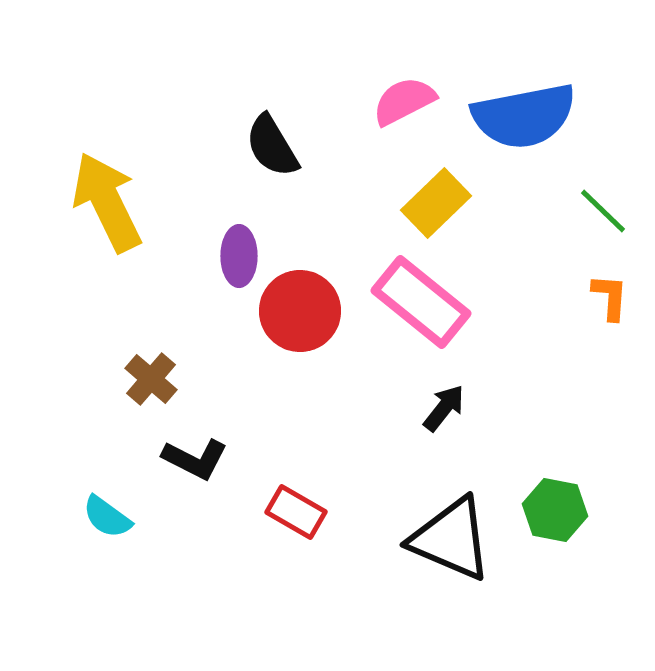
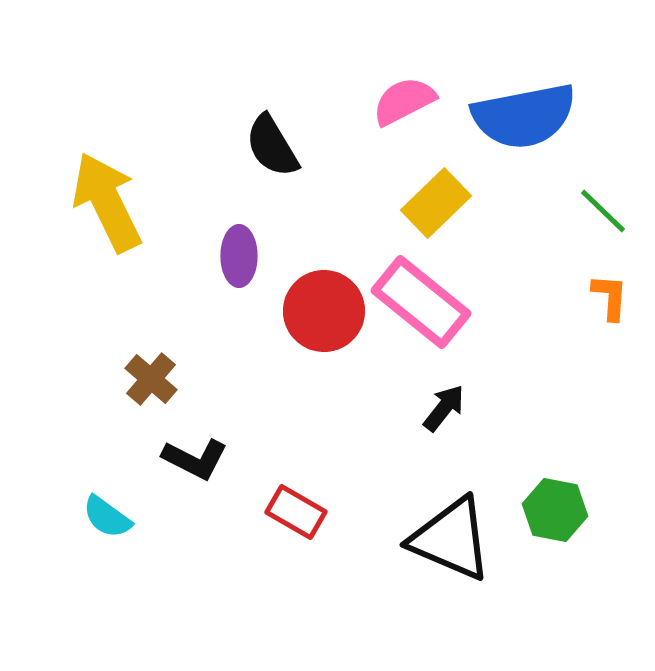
red circle: moved 24 px right
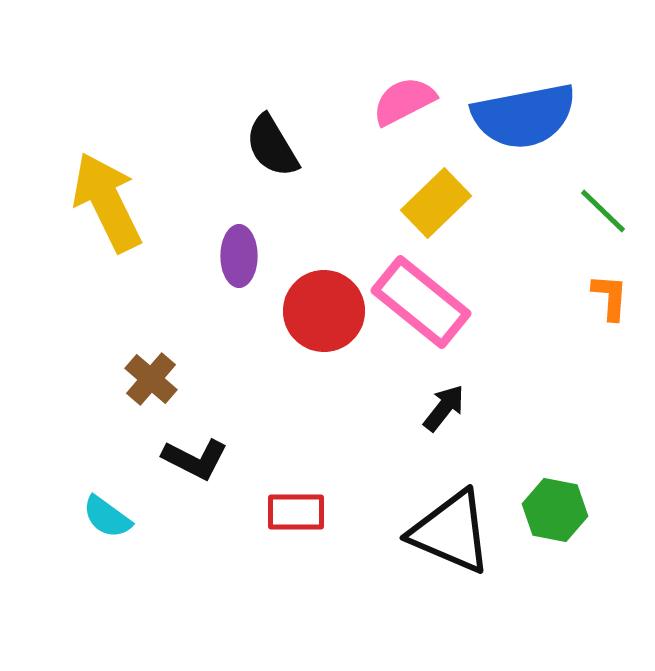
red rectangle: rotated 30 degrees counterclockwise
black triangle: moved 7 px up
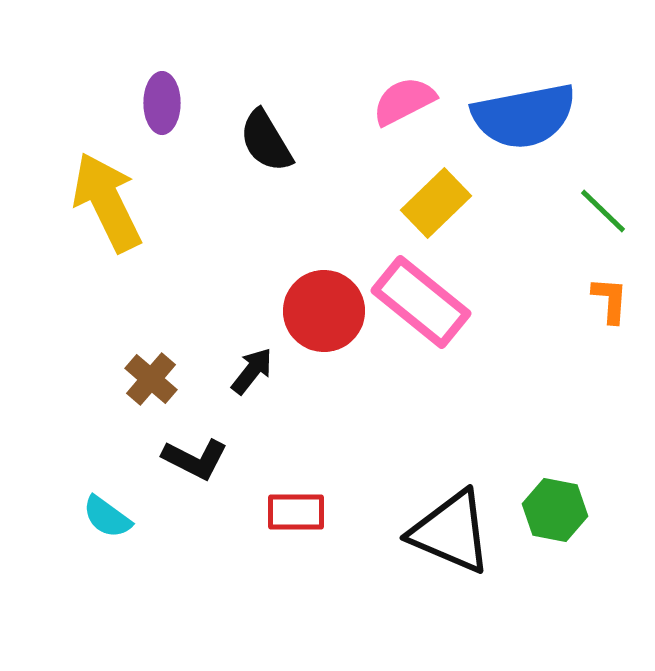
black semicircle: moved 6 px left, 5 px up
purple ellipse: moved 77 px left, 153 px up
orange L-shape: moved 3 px down
black arrow: moved 192 px left, 37 px up
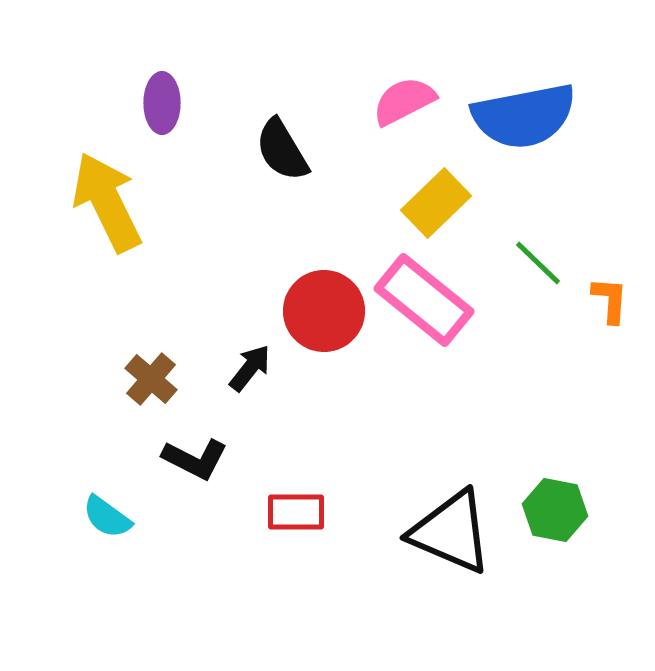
black semicircle: moved 16 px right, 9 px down
green line: moved 65 px left, 52 px down
pink rectangle: moved 3 px right, 2 px up
black arrow: moved 2 px left, 3 px up
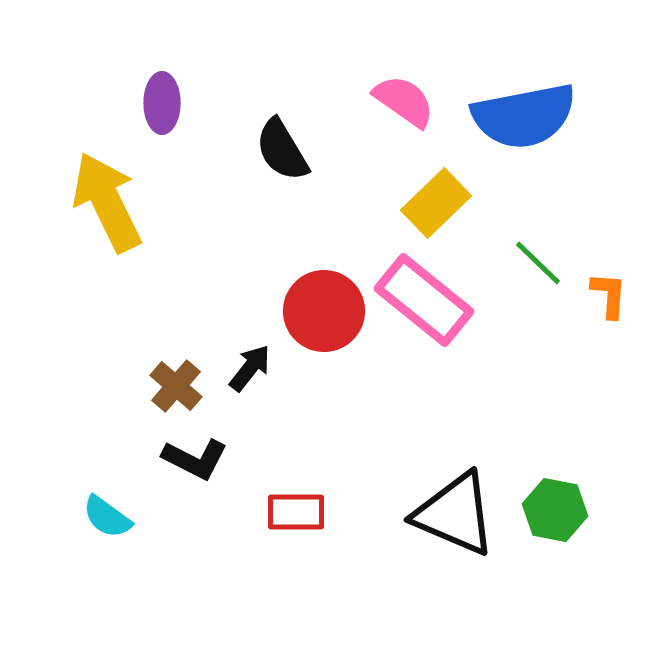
pink semicircle: rotated 62 degrees clockwise
orange L-shape: moved 1 px left, 5 px up
brown cross: moved 25 px right, 7 px down
black triangle: moved 4 px right, 18 px up
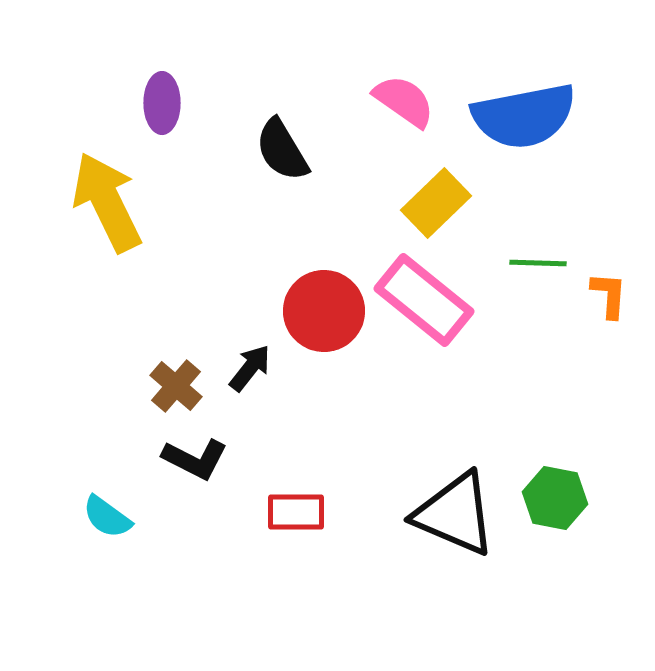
green line: rotated 42 degrees counterclockwise
green hexagon: moved 12 px up
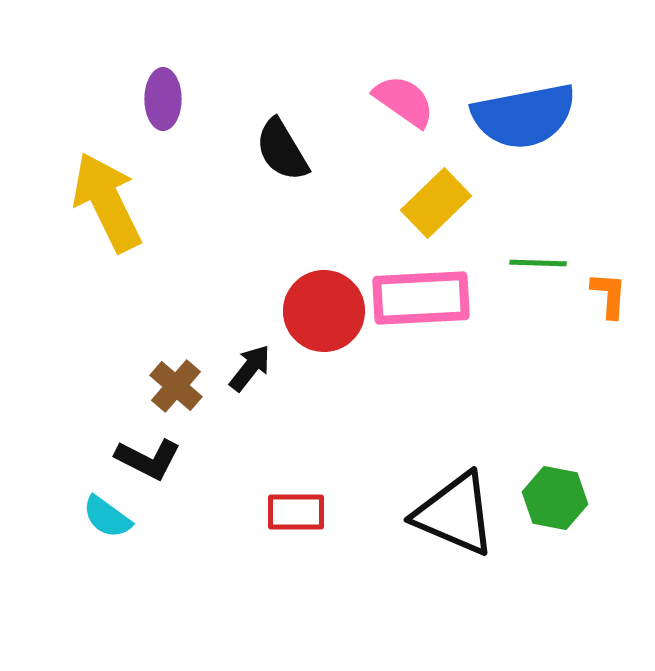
purple ellipse: moved 1 px right, 4 px up
pink rectangle: moved 3 px left, 2 px up; rotated 42 degrees counterclockwise
black L-shape: moved 47 px left
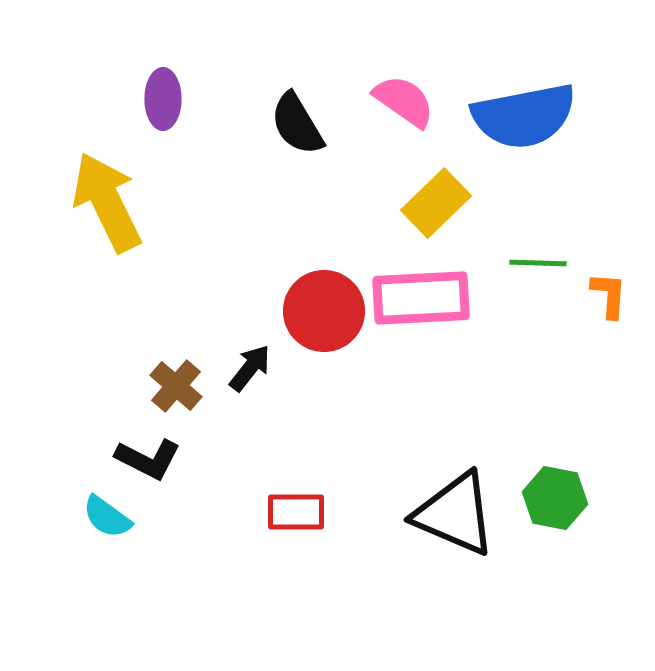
black semicircle: moved 15 px right, 26 px up
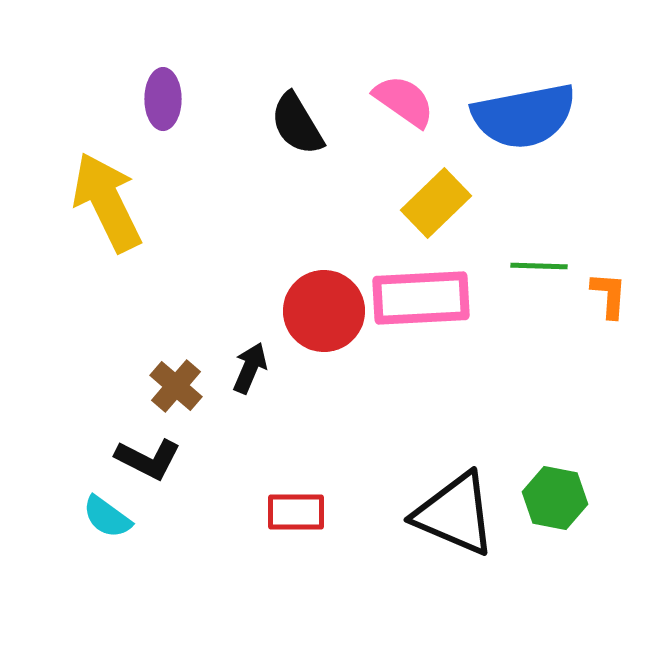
green line: moved 1 px right, 3 px down
black arrow: rotated 15 degrees counterclockwise
